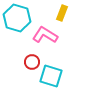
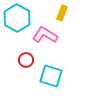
cyan hexagon: rotated 12 degrees clockwise
red circle: moved 6 px left, 2 px up
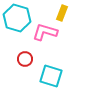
cyan hexagon: rotated 12 degrees counterclockwise
pink L-shape: moved 3 px up; rotated 15 degrees counterclockwise
red circle: moved 1 px left, 1 px up
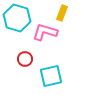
cyan square: rotated 30 degrees counterclockwise
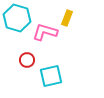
yellow rectangle: moved 5 px right, 5 px down
red circle: moved 2 px right, 1 px down
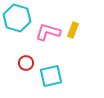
yellow rectangle: moved 6 px right, 12 px down
pink L-shape: moved 3 px right
red circle: moved 1 px left, 3 px down
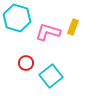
yellow rectangle: moved 3 px up
cyan square: rotated 25 degrees counterclockwise
